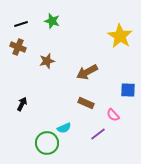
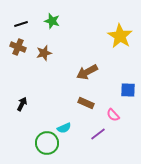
brown star: moved 3 px left, 8 px up
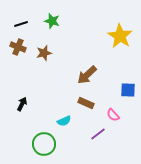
brown arrow: moved 3 px down; rotated 15 degrees counterclockwise
cyan semicircle: moved 7 px up
green circle: moved 3 px left, 1 px down
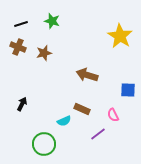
brown arrow: rotated 60 degrees clockwise
brown rectangle: moved 4 px left, 6 px down
pink semicircle: rotated 16 degrees clockwise
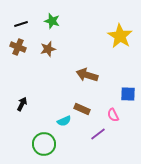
brown star: moved 4 px right, 4 px up
blue square: moved 4 px down
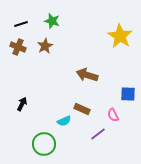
brown star: moved 3 px left, 3 px up; rotated 14 degrees counterclockwise
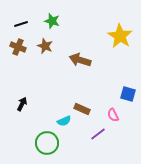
brown star: rotated 21 degrees counterclockwise
brown arrow: moved 7 px left, 15 px up
blue square: rotated 14 degrees clockwise
green circle: moved 3 px right, 1 px up
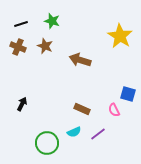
pink semicircle: moved 1 px right, 5 px up
cyan semicircle: moved 10 px right, 11 px down
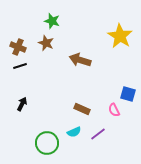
black line: moved 1 px left, 42 px down
brown star: moved 1 px right, 3 px up
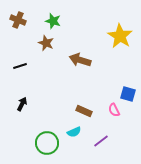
green star: moved 1 px right
brown cross: moved 27 px up
brown rectangle: moved 2 px right, 2 px down
purple line: moved 3 px right, 7 px down
